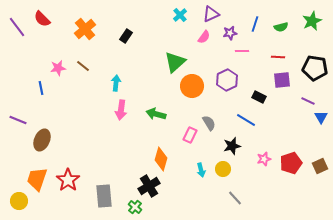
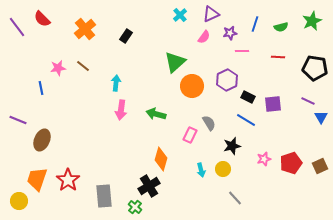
purple square at (282, 80): moved 9 px left, 24 px down
black rectangle at (259, 97): moved 11 px left
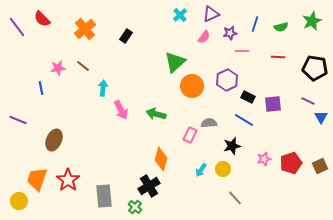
cyan arrow at (116, 83): moved 13 px left, 5 px down
pink arrow at (121, 110): rotated 36 degrees counterclockwise
blue line at (246, 120): moved 2 px left
gray semicircle at (209, 123): rotated 63 degrees counterclockwise
brown ellipse at (42, 140): moved 12 px right
cyan arrow at (201, 170): rotated 48 degrees clockwise
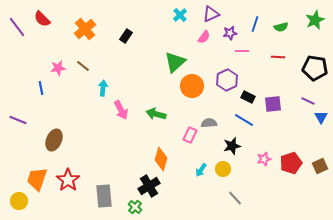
green star at (312, 21): moved 3 px right, 1 px up
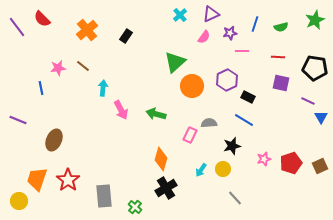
orange cross at (85, 29): moved 2 px right, 1 px down
purple square at (273, 104): moved 8 px right, 21 px up; rotated 18 degrees clockwise
black cross at (149, 186): moved 17 px right, 2 px down
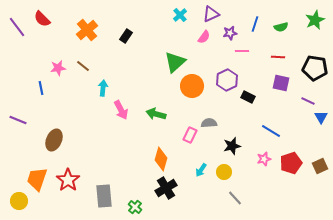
blue line at (244, 120): moved 27 px right, 11 px down
yellow circle at (223, 169): moved 1 px right, 3 px down
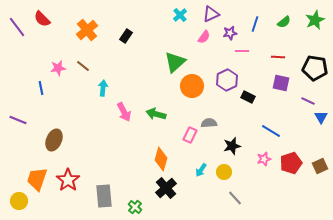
green semicircle at (281, 27): moved 3 px right, 5 px up; rotated 24 degrees counterclockwise
pink arrow at (121, 110): moved 3 px right, 2 px down
black cross at (166, 188): rotated 10 degrees counterclockwise
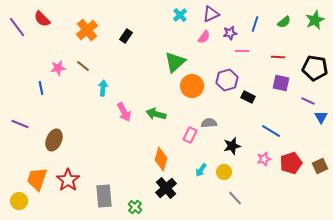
purple hexagon at (227, 80): rotated 10 degrees clockwise
purple line at (18, 120): moved 2 px right, 4 px down
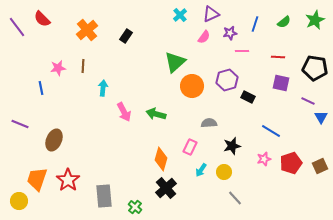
brown line at (83, 66): rotated 56 degrees clockwise
pink rectangle at (190, 135): moved 12 px down
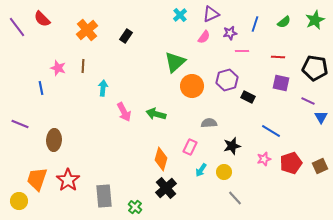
pink star at (58, 68): rotated 28 degrees clockwise
brown ellipse at (54, 140): rotated 20 degrees counterclockwise
